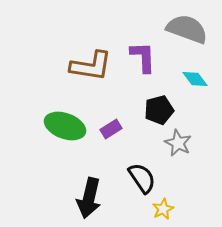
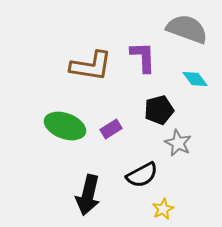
black semicircle: moved 3 px up; rotated 96 degrees clockwise
black arrow: moved 1 px left, 3 px up
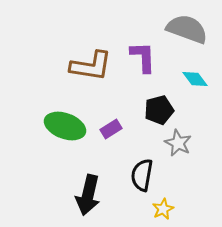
black semicircle: rotated 128 degrees clockwise
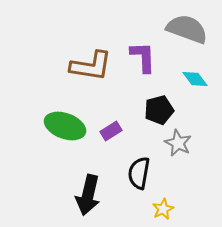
purple rectangle: moved 2 px down
black semicircle: moved 3 px left, 2 px up
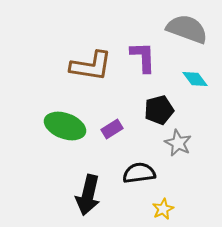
purple rectangle: moved 1 px right, 2 px up
black semicircle: rotated 72 degrees clockwise
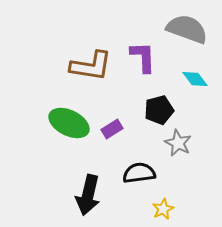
green ellipse: moved 4 px right, 3 px up; rotated 6 degrees clockwise
